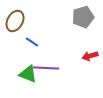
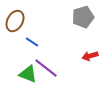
purple line: rotated 35 degrees clockwise
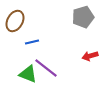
blue line: rotated 48 degrees counterclockwise
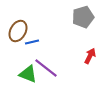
brown ellipse: moved 3 px right, 10 px down
red arrow: rotated 133 degrees clockwise
